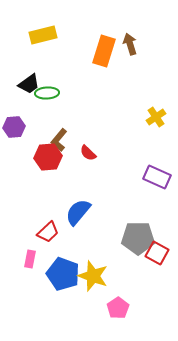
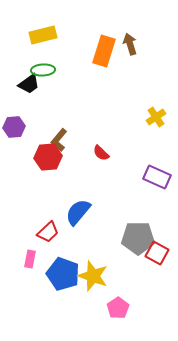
green ellipse: moved 4 px left, 23 px up
red semicircle: moved 13 px right
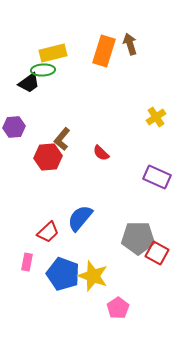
yellow rectangle: moved 10 px right, 18 px down
black trapezoid: moved 1 px up
brown L-shape: moved 3 px right, 1 px up
blue semicircle: moved 2 px right, 6 px down
pink rectangle: moved 3 px left, 3 px down
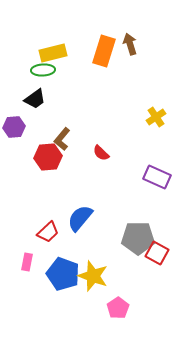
black trapezoid: moved 6 px right, 16 px down
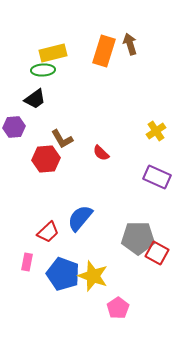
yellow cross: moved 14 px down
brown L-shape: rotated 70 degrees counterclockwise
red hexagon: moved 2 px left, 2 px down
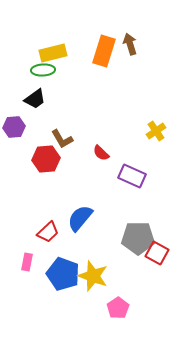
purple rectangle: moved 25 px left, 1 px up
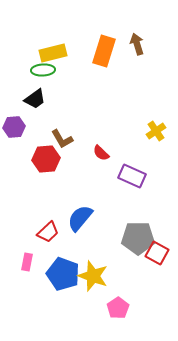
brown arrow: moved 7 px right
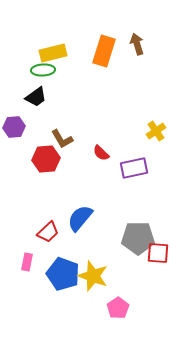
black trapezoid: moved 1 px right, 2 px up
purple rectangle: moved 2 px right, 8 px up; rotated 36 degrees counterclockwise
red square: moved 1 px right; rotated 25 degrees counterclockwise
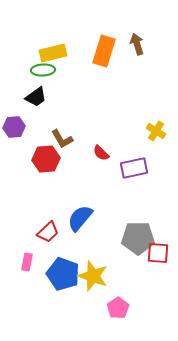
yellow cross: rotated 24 degrees counterclockwise
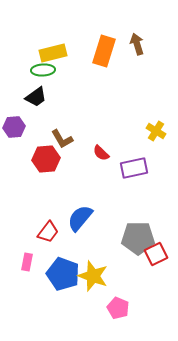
red trapezoid: rotated 10 degrees counterclockwise
red square: moved 2 px left, 1 px down; rotated 30 degrees counterclockwise
pink pentagon: rotated 15 degrees counterclockwise
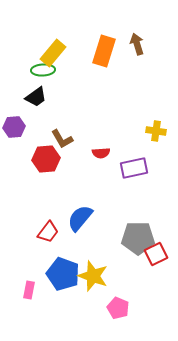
yellow rectangle: rotated 36 degrees counterclockwise
yellow cross: rotated 24 degrees counterclockwise
red semicircle: rotated 48 degrees counterclockwise
pink rectangle: moved 2 px right, 28 px down
